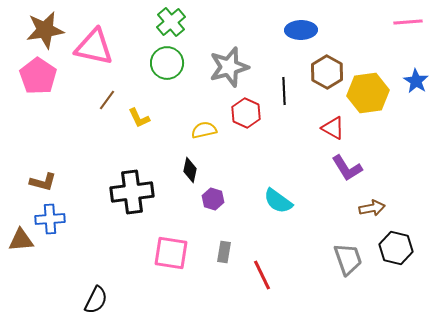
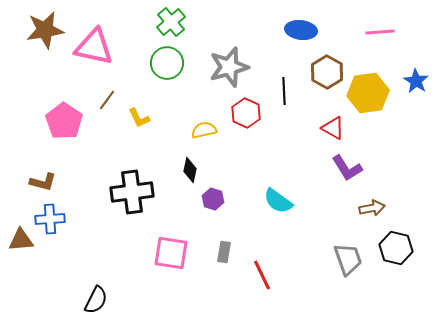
pink line: moved 28 px left, 10 px down
blue ellipse: rotated 8 degrees clockwise
pink pentagon: moved 26 px right, 45 px down
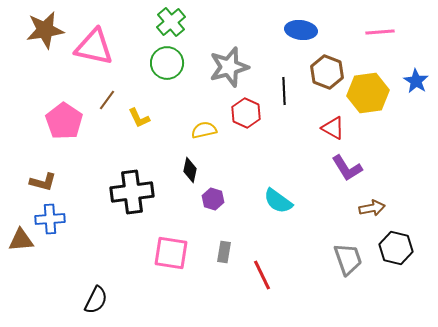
brown hexagon: rotated 8 degrees counterclockwise
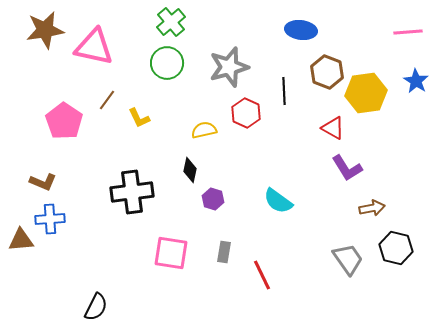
pink line: moved 28 px right
yellow hexagon: moved 2 px left
brown L-shape: rotated 8 degrees clockwise
gray trapezoid: rotated 16 degrees counterclockwise
black semicircle: moved 7 px down
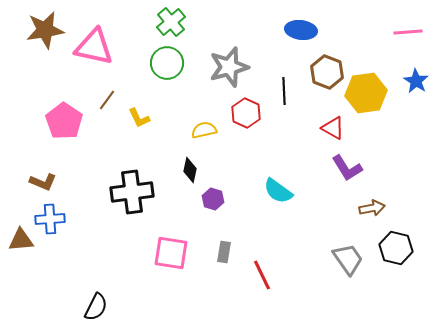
cyan semicircle: moved 10 px up
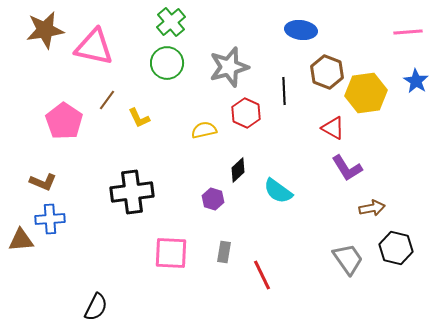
black diamond: moved 48 px right; rotated 35 degrees clockwise
pink square: rotated 6 degrees counterclockwise
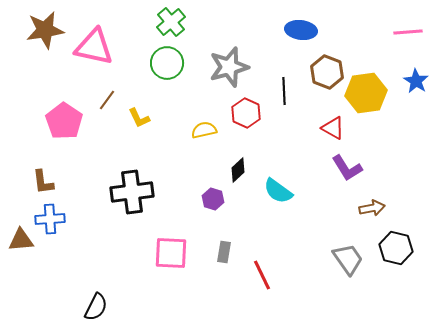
brown L-shape: rotated 60 degrees clockwise
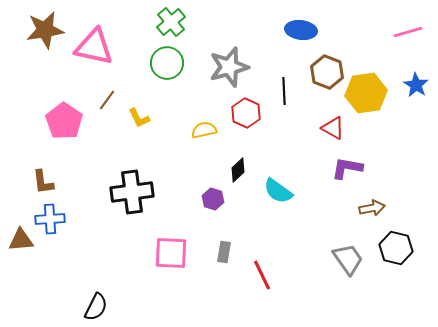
pink line: rotated 12 degrees counterclockwise
blue star: moved 4 px down
purple L-shape: rotated 132 degrees clockwise
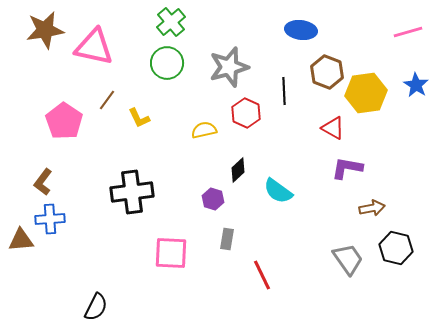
brown L-shape: rotated 44 degrees clockwise
gray rectangle: moved 3 px right, 13 px up
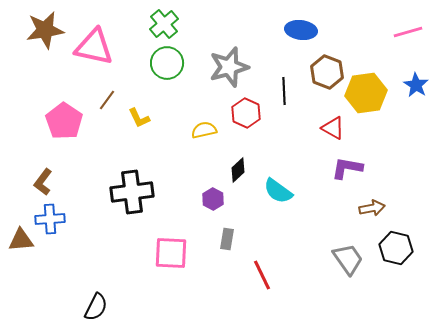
green cross: moved 7 px left, 2 px down
purple hexagon: rotated 10 degrees clockwise
